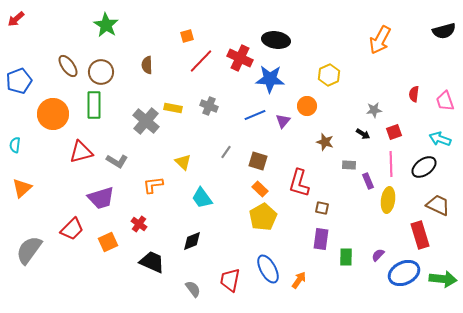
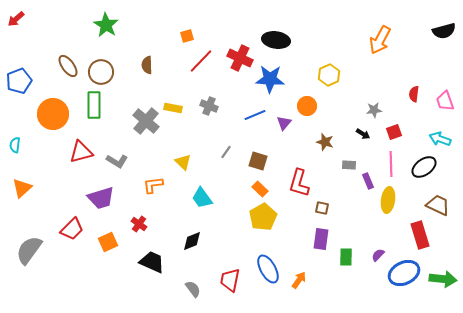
purple triangle at (283, 121): moved 1 px right, 2 px down
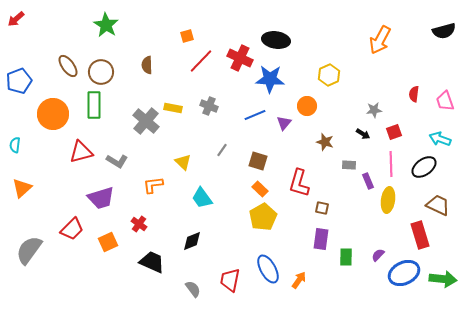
gray line at (226, 152): moved 4 px left, 2 px up
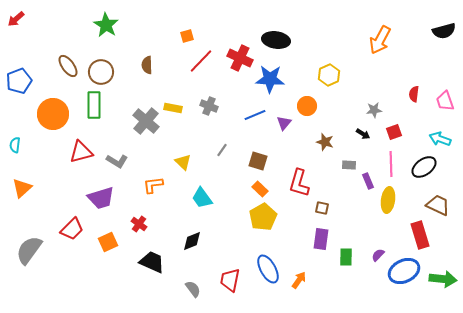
blue ellipse at (404, 273): moved 2 px up
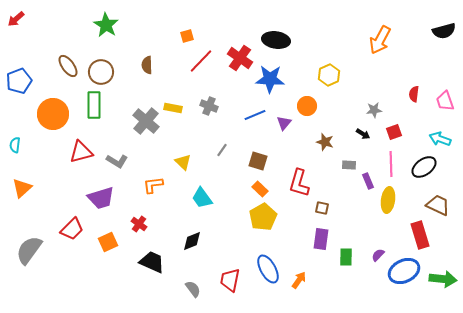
red cross at (240, 58): rotated 10 degrees clockwise
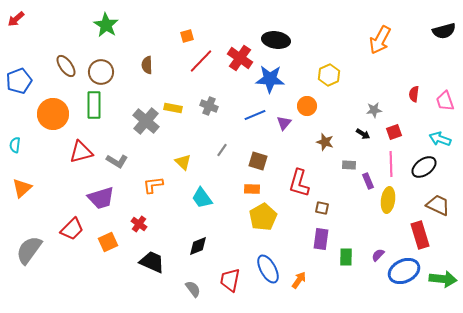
brown ellipse at (68, 66): moved 2 px left
orange rectangle at (260, 189): moved 8 px left; rotated 42 degrees counterclockwise
black diamond at (192, 241): moved 6 px right, 5 px down
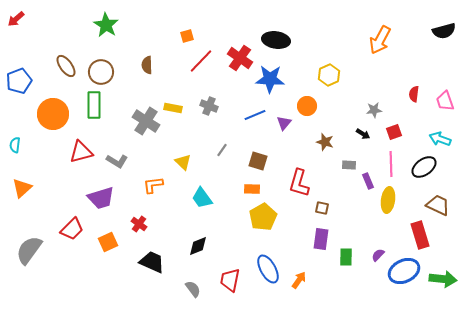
gray cross at (146, 121): rotated 8 degrees counterclockwise
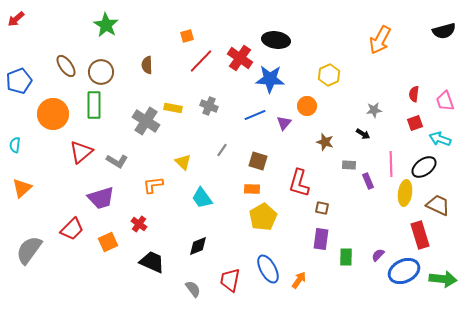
red square at (394, 132): moved 21 px right, 9 px up
red triangle at (81, 152): rotated 25 degrees counterclockwise
yellow ellipse at (388, 200): moved 17 px right, 7 px up
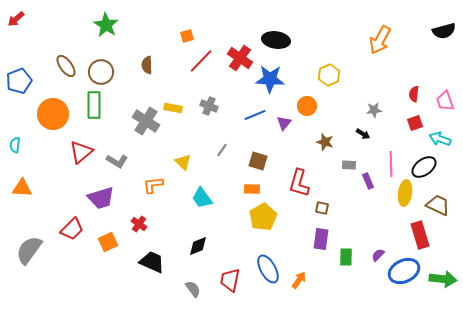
orange triangle at (22, 188): rotated 45 degrees clockwise
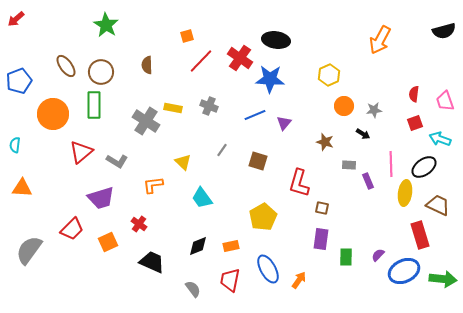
orange circle at (307, 106): moved 37 px right
orange rectangle at (252, 189): moved 21 px left, 57 px down; rotated 14 degrees counterclockwise
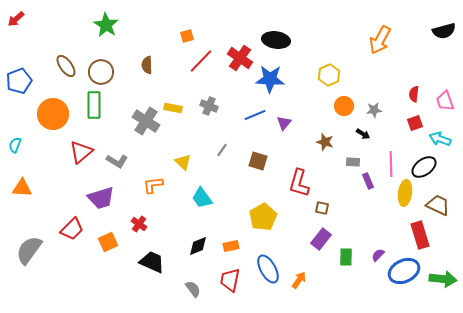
cyan semicircle at (15, 145): rotated 14 degrees clockwise
gray rectangle at (349, 165): moved 4 px right, 3 px up
purple rectangle at (321, 239): rotated 30 degrees clockwise
